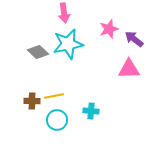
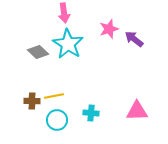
cyan star: rotated 28 degrees counterclockwise
pink triangle: moved 8 px right, 42 px down
cyan cross: moved 2 px down
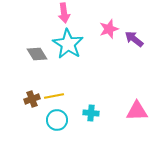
gray diamond: moved 1 px left, 2 px down; rotated 15 degrees clockwise
brown cross: moved 2 px up; rotated 21 degrees counterclockwise
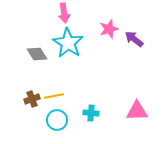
cyan star: moved 1 px up
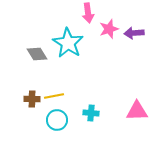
pink arrow: moved 24 px right
purple arrow: moved 6 px up; rotated 42 degrees counterclockwise
brown cross: rotated 21 degrees clockwise
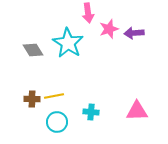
gray diamond: moved 4 px left, 4 px up
cyan cross: moved 1 px up
cyan circle: moved 2 px down
